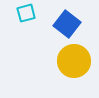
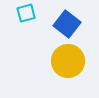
yellow circle: moved 6 px left
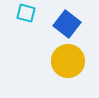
cyan square: rotated 30 degrees clockwise
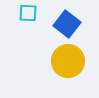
cyan square: moved 2 px right; rotated 12 degrees counterclockwise
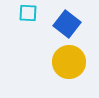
yellow circle: moved 1 px right, 1 px down
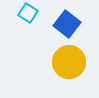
cyan square: rotated 30 degrees clockwise
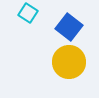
blue square: moved 2 px right, 3 px down
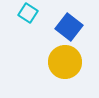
yellow circle: moved 4 px left
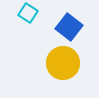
yellow circle: moved 2 px left, 1 px down
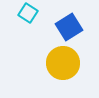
blue square: rotated 20 degrees clockwise
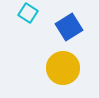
yellow circle: moved 5 px down
